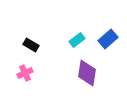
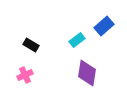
blue rectangle: moved 4 px left, 13 px up
pink cross: moved 2 px down
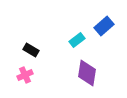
black rectangle: moved 5 px down
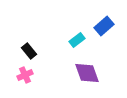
black rectangle: moved 2 px left, 1 px down; rotated 21 degrees clockwise
purple diamond: rotated 28 degrees counterclockwise
